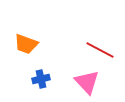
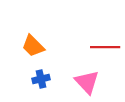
orange trapezoid: moved 7 px right, 2 px down; rotated 25 degrees clockwise
red line: moved 5 px right, 3 px up; rotated 28 degrees counterclockwise
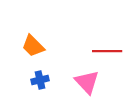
red line: moved 2 px right, 4 px down
blue cross: moved 1 px left, 1 px down
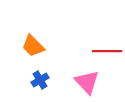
blue cross: rotated 18 degrees counterclockwise
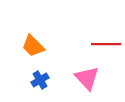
red line: moved 1 px left, 7 px up
pink triangle: moved 4 px up
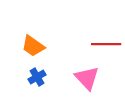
orange trapezoid: rotated 10 degrees counterclockwise
blue cross: moved 3 px left, 3 px up
